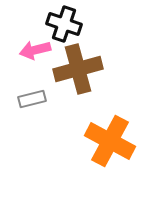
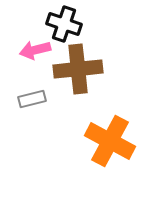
brown cross: rotated 9 degrees clockwise
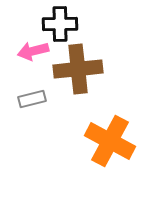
black cross: moved 4 px left; rotated 20 degrees counterclockwise
pink arrow: moved 2 px left, 1 px down
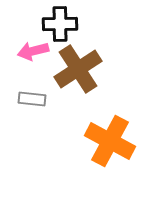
brown cross: rotated 27 degrees counterclockwise
gray rectangle: rotated 20 degrees clockwise
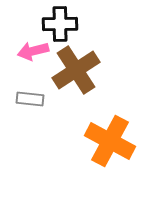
brown cross: moved 2 px left, 1 px down
gray rectangle: moved 2 px left
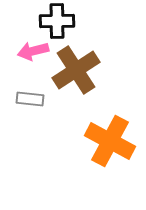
black cross: moved 3 px left, 3 px up
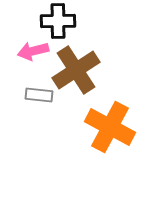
black cross: moved 1 px right
gray rectangle: moved 9 px right, 4 px up
orange cross: moved 14 px up
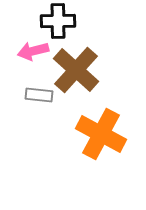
brown cross: rotated 15 degrees counterclockwise
orange cross: moved 9 px left, 7 px down
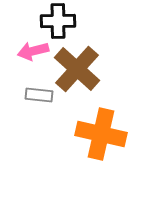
brown cross: moved 1 px right, 1 px up
orange cross: rotated 15 degrees counterclockwise
